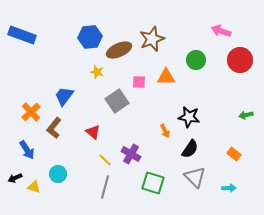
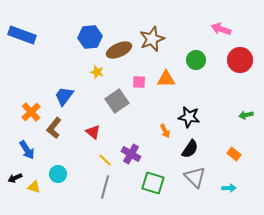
pink arrow: moved 2 px up
orange triangle: moved 2 px down
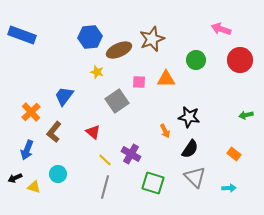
brown L-shape: moved 4 px down
blue arrow: rotated 54 degrees clockwise
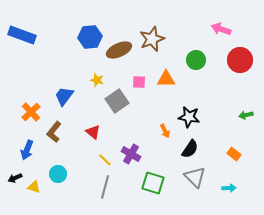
yellow star: moved 8 px down
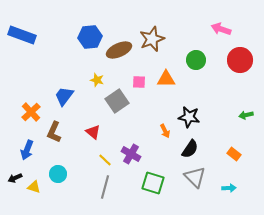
brown L-shape: rotated 15 degrees counterclockwise
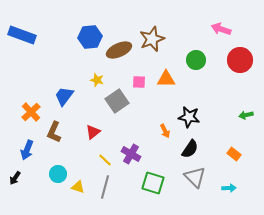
red triangle: rotated 42 degrees clockwise
black arrow: rotated 32 degrees counterclockwise
yellow triangle: moved 44 px right
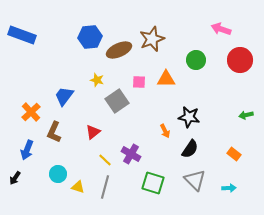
gray triangle: moved 3 px down
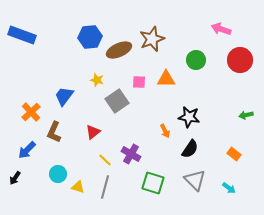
blue arrow: rotated 24 degrees clockwise
cyan arrow: rotated 40 degrees clockwise
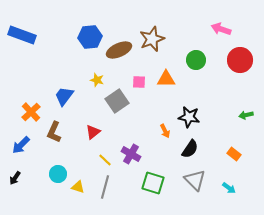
blue arrow: moved 6 px left, 5 px up
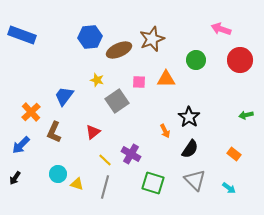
black star: rotated 25 degrees clockwise
yellow triangle: moved 1 px left, 3 px up
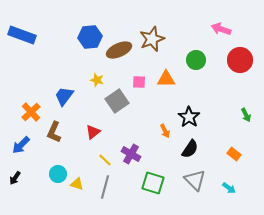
green arrow: rotated 104 degrees counterclockwise
